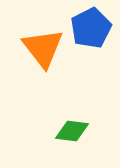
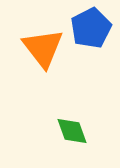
green diamond: rotated 64 degrees clockwise
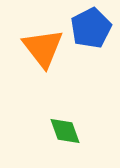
green diamond: moved 7 px left
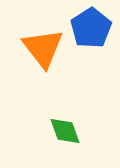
blue pentagon: rotated 6 degrees counterclockwise
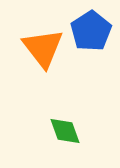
blue pentagon: moved 3 px down
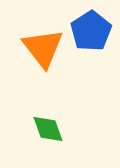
green diamond: moved 17 px left, 2 px up
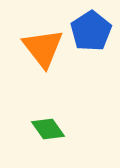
green diamond: rotated 16 degrees counterclockwise
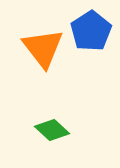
green diamond: moved 4 px right, 1 px down; rotated 12 degrees counterclockwise
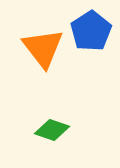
green diamond: rotated 24 degrees counterclockwise
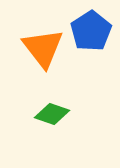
green diamond: moved 16 px up
